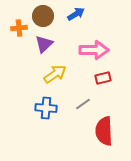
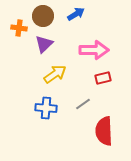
orange cross: rotated 14 degrees clockwise
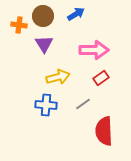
orange cross: moved 3 px up
purple triangle: rotated 18 degrees counterclockwise
yellow arrow: moved 3 px right, 3 px down; rotated 20 degrees clockwise
red rectangle: moved 2 px left; rotated 21 degrees counterclockwise
blue cross: moved 3 px up
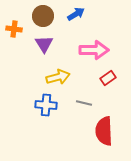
orange cross: moved 5 px left, 4 px down
red rectangle: moved 7 px right
gray line: moved 1 px right, 1 px up; rotated 49 degrees clockwise
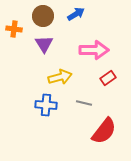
yellow arrow: moved 2 px right
red semicircle: rotated 140 degrees counterclockwise
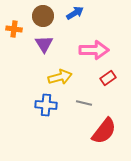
blue arrow: moved 1 px left, 1 px up
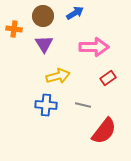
pink arrow: moved 3 px up
yellow arrow: moved 2 px left, 1 px up
gray line: moved 1 px left, 2 px down
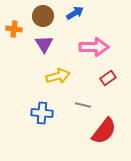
blue cross: moved 4 px left, 8 px down
